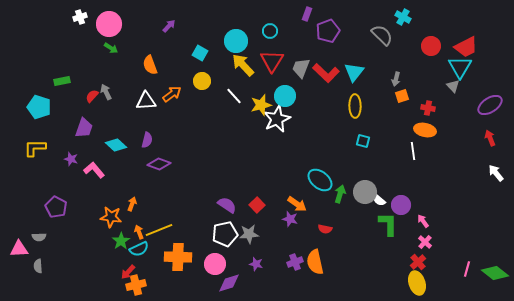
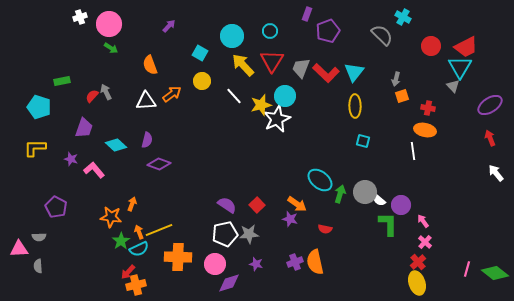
cyan circle at (236, 41): moved 4 px left, 5 px up
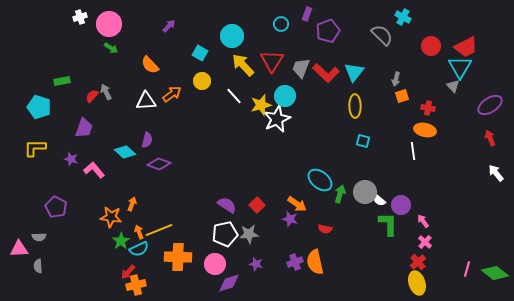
cyan circle at (270, 31): moved 11 px right, 7 px up
orange semicircle at (150, 65): rotated 24 degrees counterclockwise
cyan diamond at (116, 145): moved 9 px right, 7 px down
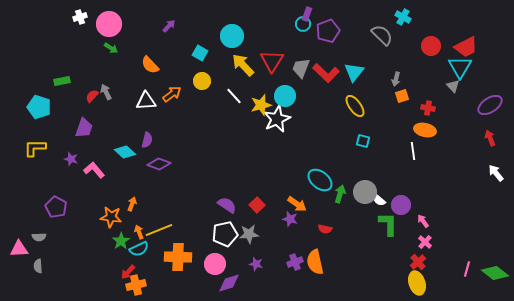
cyan circle at (281, 24): moved 22 px right
yellow ellipse at (355, 106): rotated 35 degrees counterclockwise
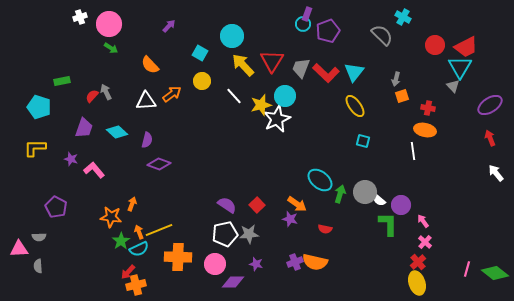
red circle at (431, 46): moved 4 px right, 1 px up
cyan diamond at (125, 152): moved 8 px left, 20 px up
orange semicircle at (315, 262): rotated 65 degrees counterclockwise
purple diamond at (229, 283): moved 4 px right, 1 px up; rotated 15 degrees clockwise
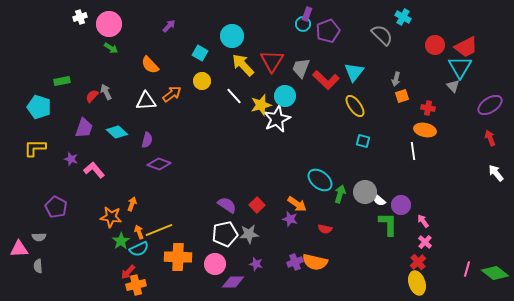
red L-shape at (326, 73): moved 7 px down
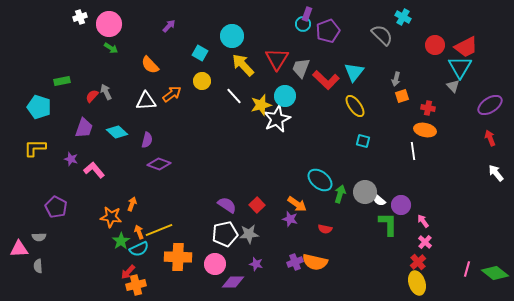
red triangle at (272, 61): moved 5 px right, 2 px up
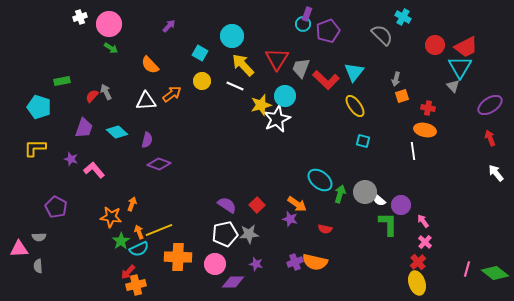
white line at (234, 96): moved 1 px right, 10 px up; rotated 24 degrees counterclockwise
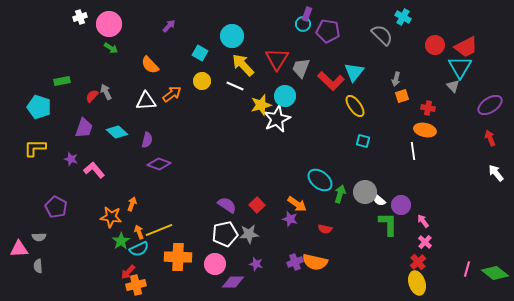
purple pentagon at (328, 31): rotated 30 degrees clockwise
red L-shape at (326, 80): moved 5 px right, 1 px down
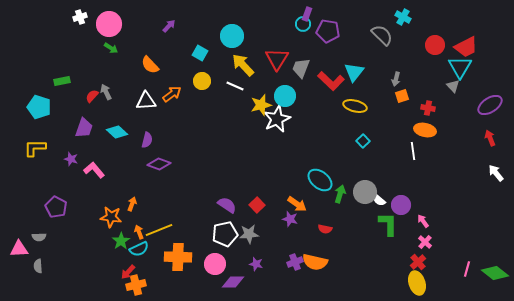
yellow ellipse at (355, 106): rotated 40 degrees counterclockwise
cyan square at (363, 141): rotated 32 degrees clockwise
